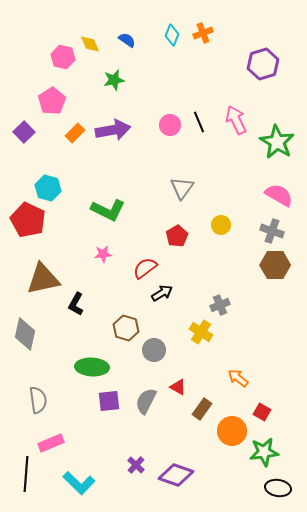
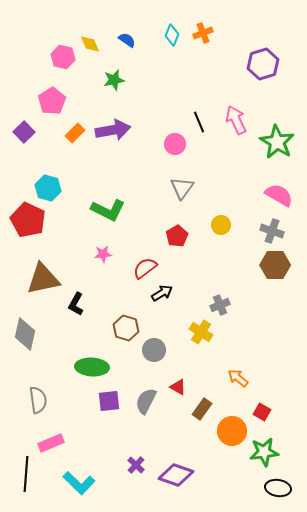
pink circle at (170, 125): moved 5 px right, 19 px down
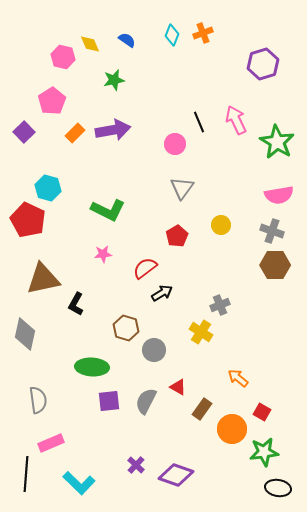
pink semicircle at (279, 195): rotated 140 degrees clockwise
orange circle at (232, 431): moved 2 px up
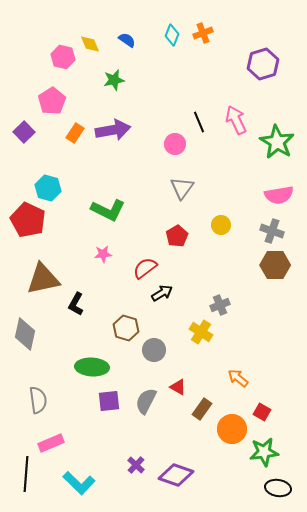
orange rectangle at (75, 133): rotated 12 degrees counterclockwise
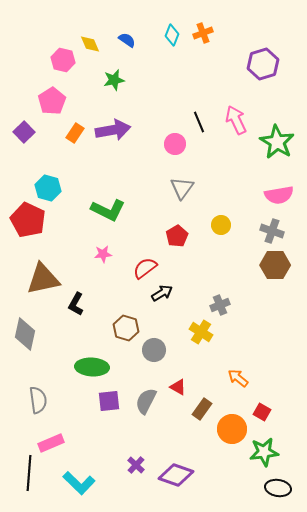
pink hexagon at (63, 57): moved 3 px down
black line at (26, 474): moved 3 px right, 1 px up
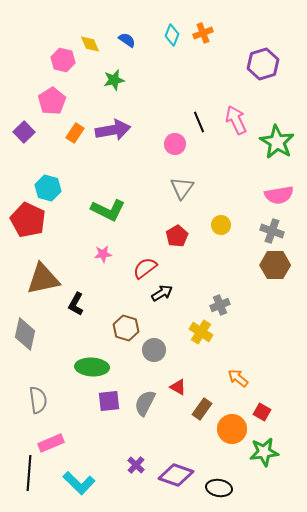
gray semicircle at (146, 401): moved 1 px left, 2 px down
black ellipse at (278, 488): moved 59 px left
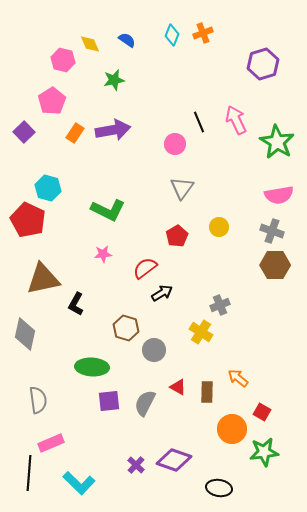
yellow circle at (221, 225): moved 2 px left, 2 px down
brown rectangle at (202, 409): moved 5 px right, 17 px up; rotated 35 degrees counterclockwise
purple diamond at (176, 475): moved 2 px left, 15 px up
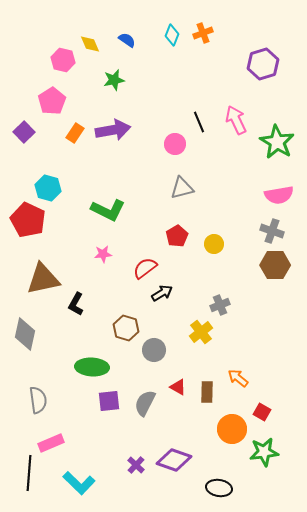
gray triangle at (182, 188): rotated 40 degrees clockwise
yellow circle at (219, 227): moved 5 px left, 17 px down
yellow cross at (201, 332): rotated 20 degrees clockwise
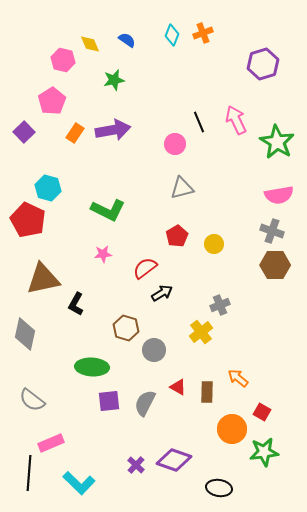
gray semicircle at (38, 400): moved 6 px left; rotated 136 degrees clockwise
